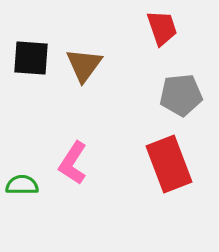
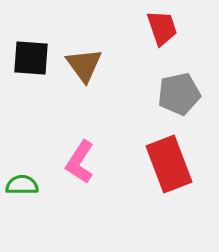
brown triangle: rotated 12 degrees counterclockwise
gray pentagon: moved 2 px left, 1 px up; rotated 6 degrees counterclockwise
pink L-shape: moved 7 px right, 1 px up
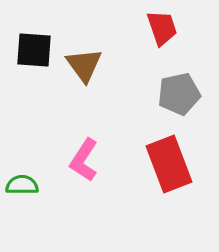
black square: moved 3 px right, 8 px up
pink L-shape: moved 4 px right, 2 px up
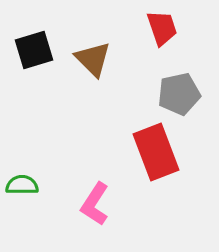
black square: rotated 21 degrees counterclockwise
brown triangle: moved 9 px right, 6 px up; rotated 9 degrees counterclockwise
pink L-shape: moved 11 px right, 44 px down
red rectangle: moved 13 px left, 12 px up
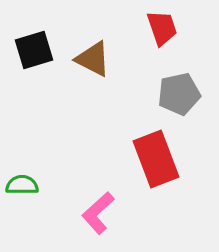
brown triangle: rotated 18 degrees counterclockwise
red rectangle: moved 7 px down
pink L-shape: moved 3 px right, 9 px down; rotated 15 degrees clockwise
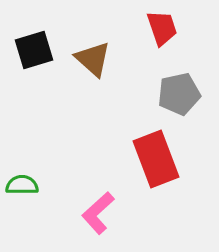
brown triangle: rotated 15 degrees clockwise
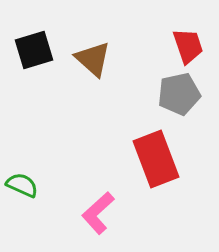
red trapezoid: moved 26 px right, 18 px down
green semicircle: rotated 24 degrees clockwise
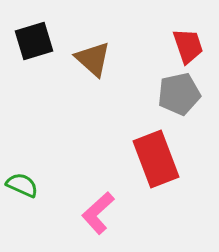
black square: moved 9 px up
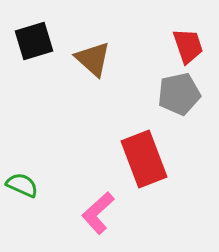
red rectangle: moved 12 px left
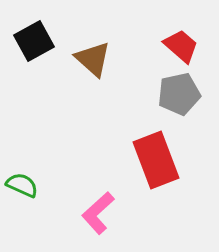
black square: rotated 12 degrees counterclockwise
red trapezoid: moved 7 px left; rotated 30 degrees counterclockwise
red rectangle: moved 12 px right, 1 px down
